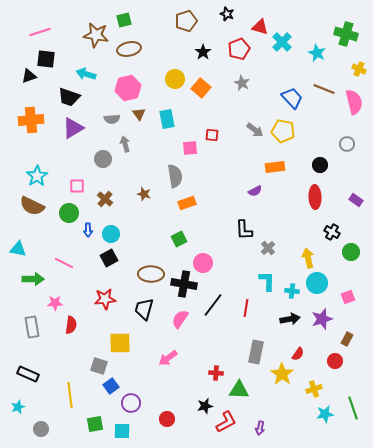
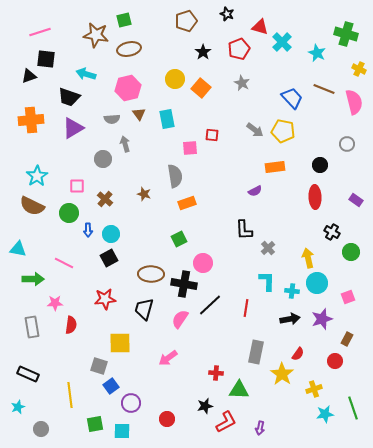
black line at (213, 305): moved 3 px left; rotated 10 degrees clockwise
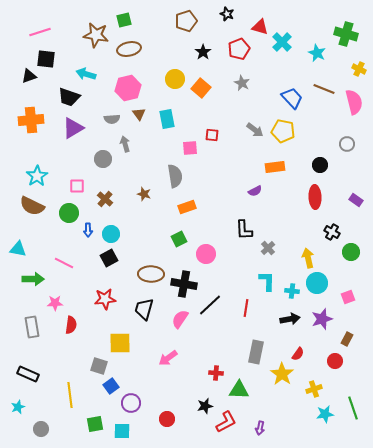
orange rectangle at (187, 203): moved 4 px down
pink circle at (203, 263): moved 3 px right, 9 px up
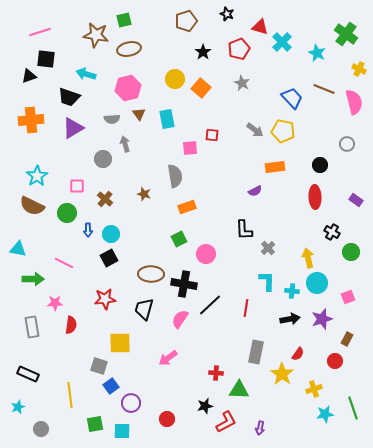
green cross at (346, 34): rotated 20 degrees clockwise
green circle at (69, 213): moved 2 px left
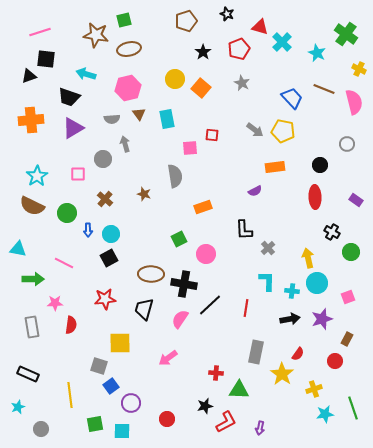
pink square at (77, 186): moved 1 px right, 12 px up
orange rectangle at (187, 207): moved 16 px right
